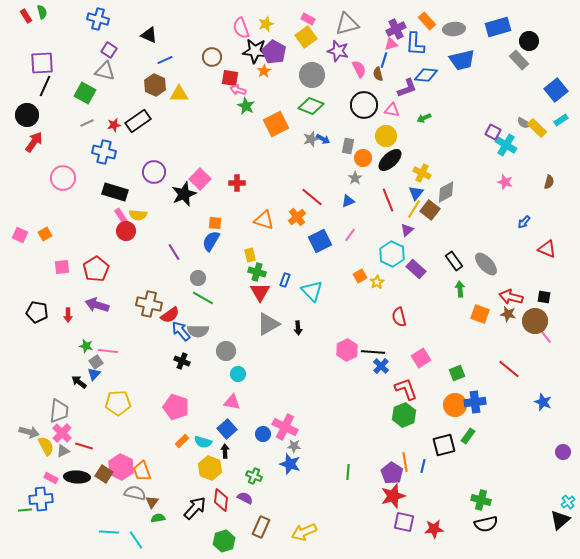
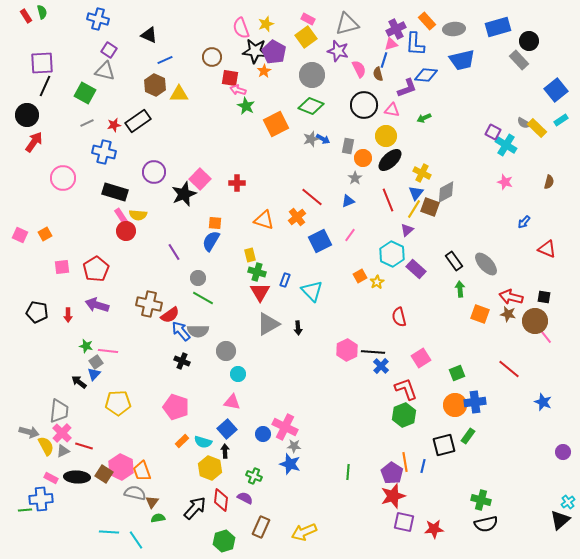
brown square at (430, 210): moved 3 px up; rotated 18 degrees counterclockwise
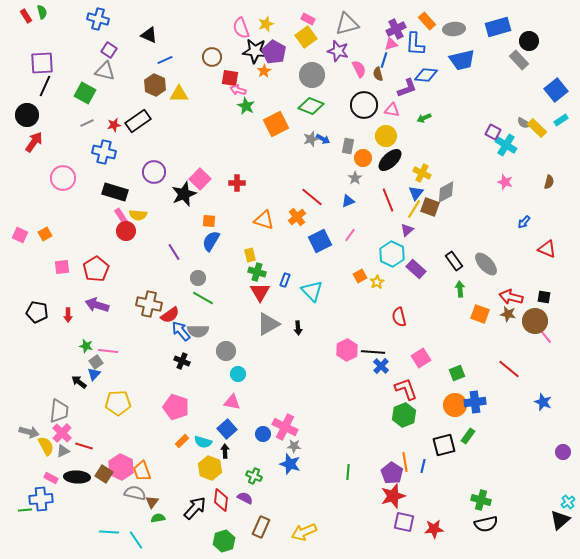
orange square at (215, 223): moved 6 px left, 2 px up
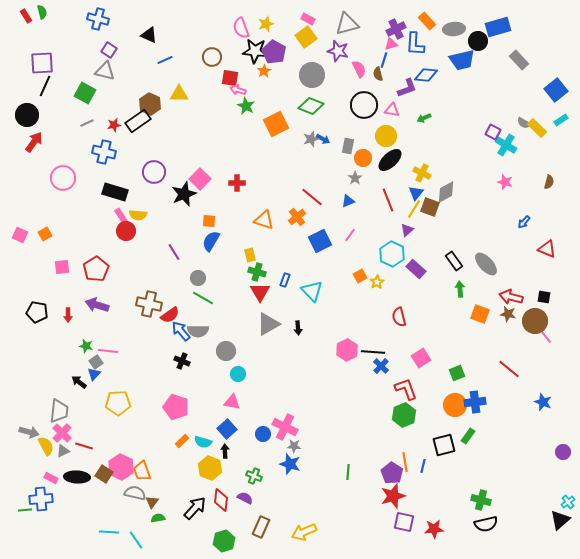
black circle at (529, 41): moved 51 px left
brown hexagon at (155, 85): moved 5 px left, 19 px down
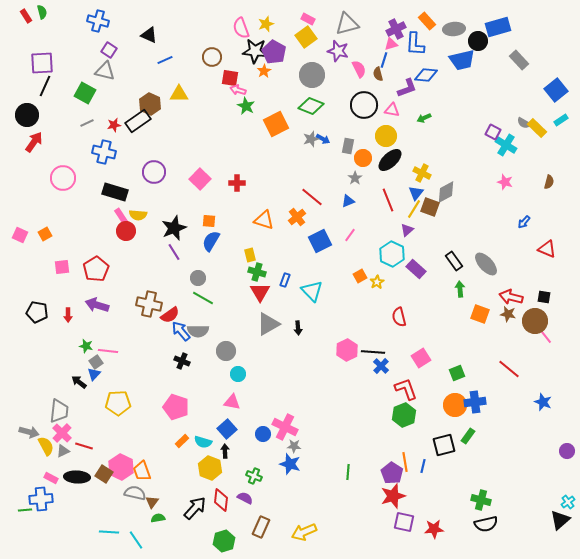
blue cross at (98, 19): moved 2 px down
black star at (184, 194): moved 10 px left, 34 px down
purple circle at (563, 452): moved 4 px right, 1 px up
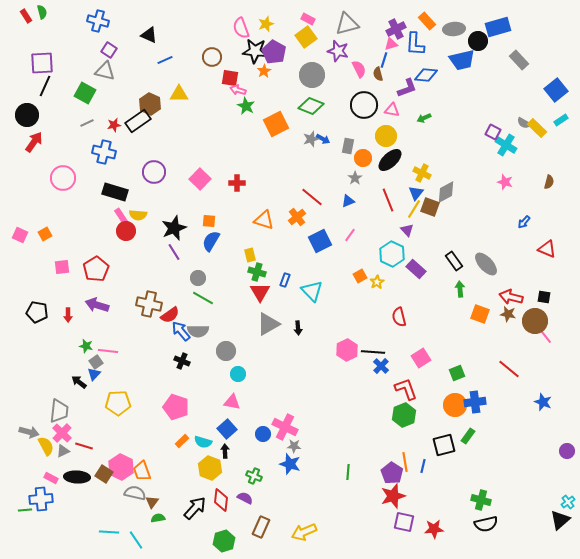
purple triangle at (407, 230): rotated 32 degrees counterclockwise
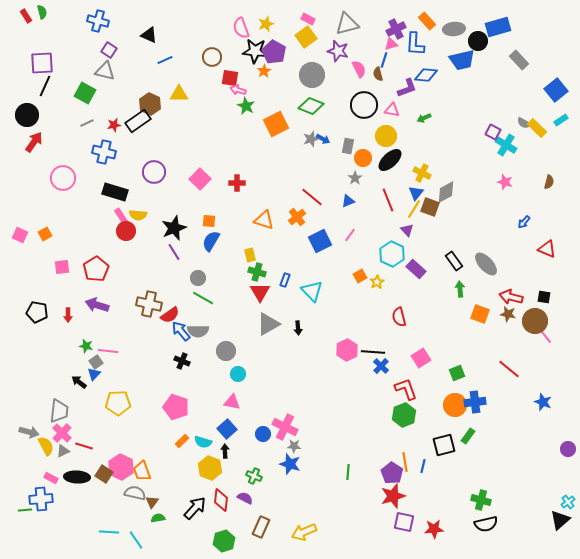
purple circle at (567, 451): moved 1 px right, 2 px up
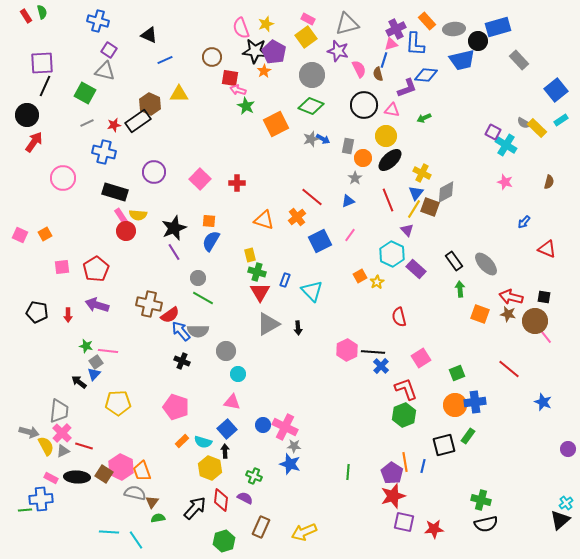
blue circle at (263, 434): moved 9 px up
cyan cross at (568, 502): moved 2 px left, 1 px down
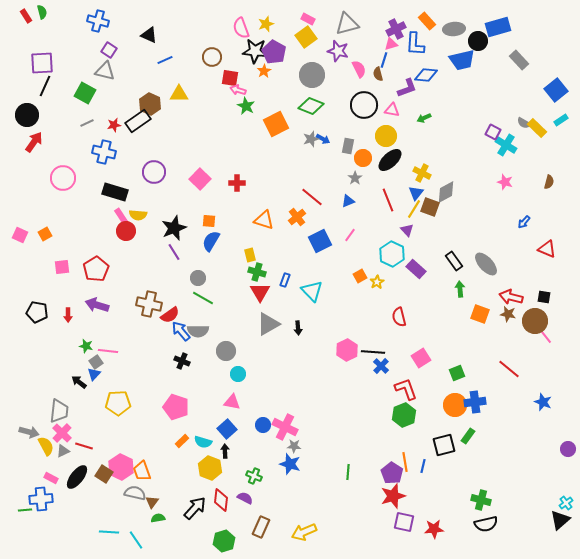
black ellipse at (77, 477): rotated 55 degrees counterclockwise
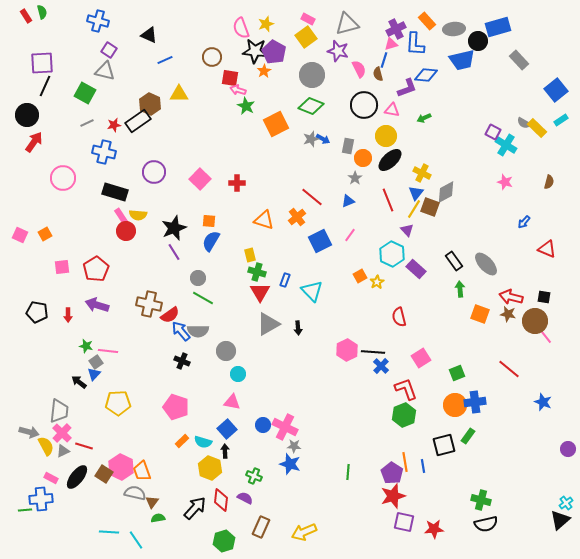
blue line at (423, 466): rotated 24 degrees counterclockwise
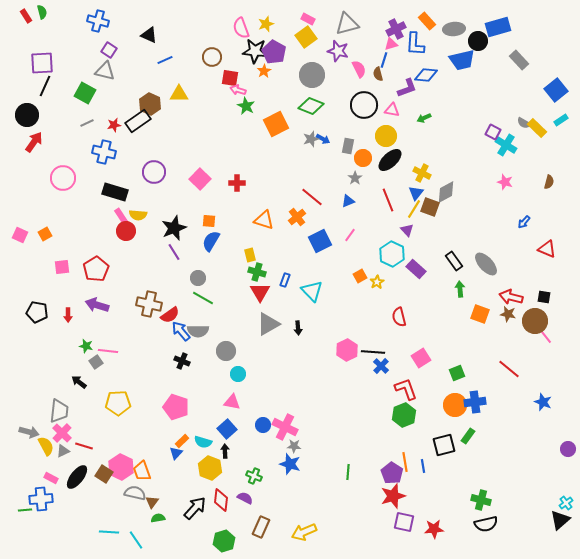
blue triangle at (94, 374): moved 82 px right, 79 px down
